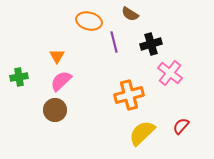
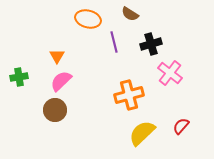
orange ellipse: moved 1 px left, 2 px up
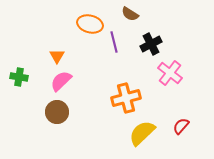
orange ellipse: moved 2 px right, 5 px down
black cross: rotated 10 degrees counterclockwise
green cross: rotated 18 degrees clockwise
orange cross: moved 3 px left, 3 px down
brown circle: moved 2 px right, 2 px down
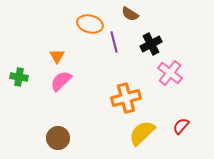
brown circle: moved 1 px right, 26 px down
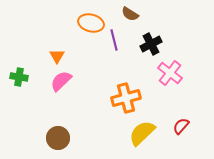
orange ellipse: moved 1 px right, 1 px up
purple line: moved 2 px up
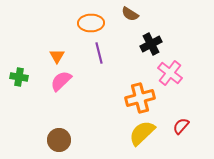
orange ellipse: rotated 15 degrees counterclockwise
purple line: moved 15 px left, 13 px down
orange cross: moved 14 px right
brown circle: moved 1 px right, 2 px down
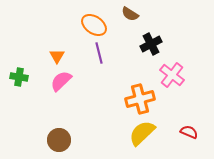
orange ellipse: moved 3 px right, 2 px down; rotated 35 degrees clockwise
pink cross: moved 2 px right, 2 px down
orange cross: moved 1 px down
red semicircle: moved 8 px right, 6 px down; rotated 72 degrees clockwise
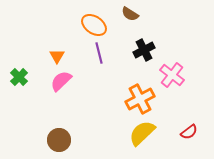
black cross: moved 7 px left, 6 px down
green cross: rotated 36 degrees clockwise
orange cross: rotated 12 degrees counterclockwise
red semicircle: rotated 120 degrees clockwise
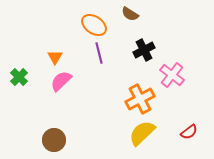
orange triangle: moved 2 px left, 1 px down
brown circle: moved 5 px left
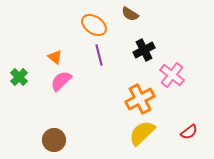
purple line: moved 2 px down
orange triangle: rotated 21 degrees counterclockwise
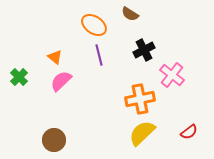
orange cross: rotated 16 degrees clockwise
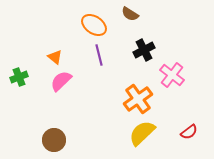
green cross: rotated 24 degrees clockwise
orange cross: moved 2 px left; rotated 24 degrees counterclockwise
